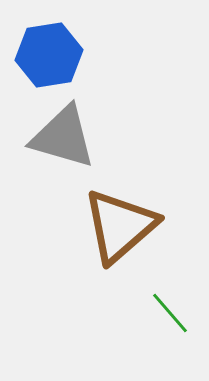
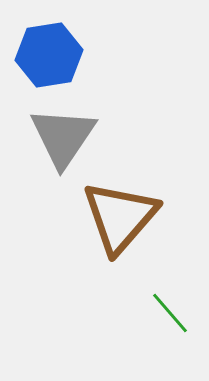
gray triangle: rotated 48 degrees clockwise
brown triangle: moved 9 px up; rotated 8 degrees counterclockwise
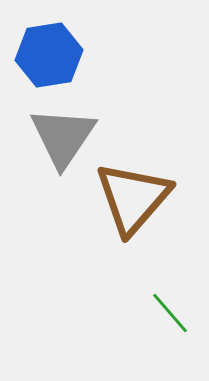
brown triangle: moved 13 px right, 19 px up
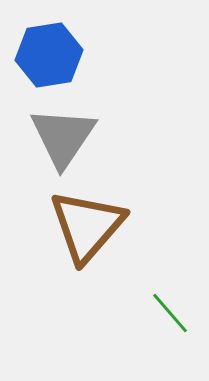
brown triangle: moved 46 px left, 28 px down
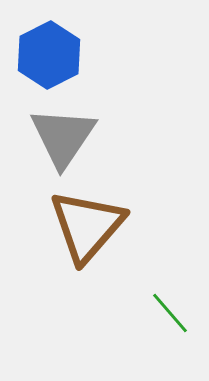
blue hexagon: rotated 18 degrees counterclockwise
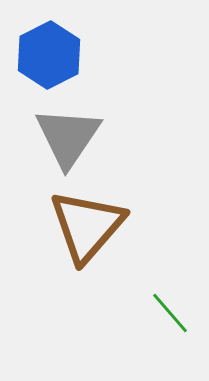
gray triangle: moved 5 px right
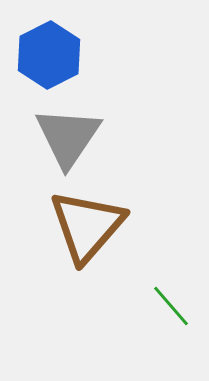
green line: moved 1 px right, 7 px up
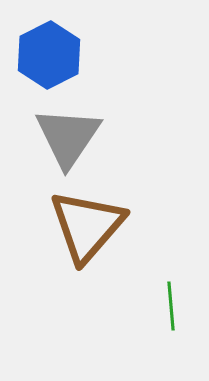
green line: rotated 36 degrees clockwise
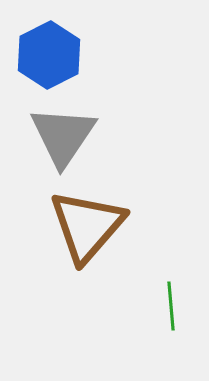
gray triangle: moved 5 px left, 1 px up
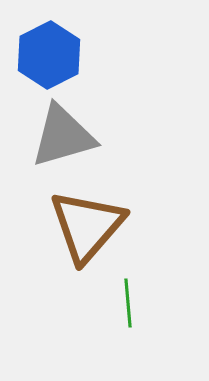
gray triangle: rotated 40 degrees clockwise
green line: moved 43 px left, 3 px up
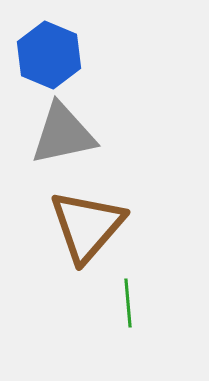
blue hexagon: rotated 10 degrees counterclockwise
gray triangle: moved 2 px up; rotated 4 degrees clockwise
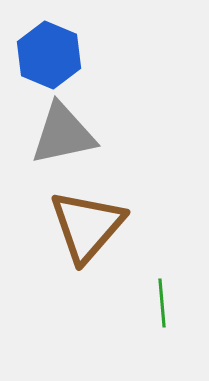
green line: moved 34 px right
